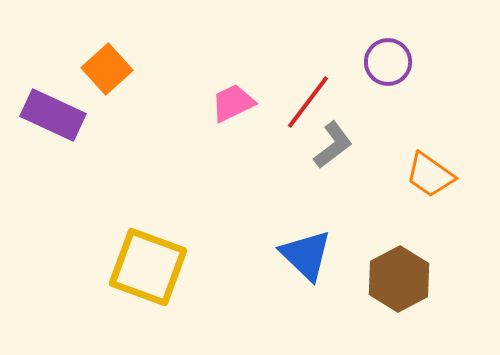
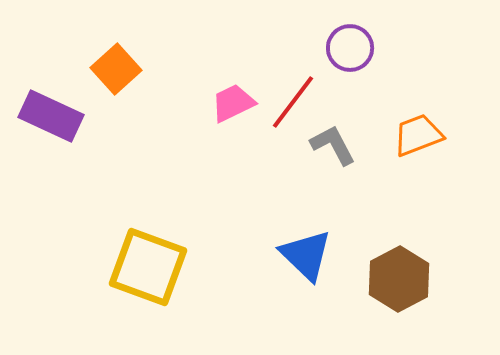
purple circle: moved 38 px left, 14 px up
orange square: moved 9 px right
red line: moved 15 px left
purple rectangle: moved 2 px left, 1 px down
gray L-shape: rotated 81 degrees counterclockwise
orange trapezoid: moved 12 px left, 40 px up; rotated 124 degrees clockwise
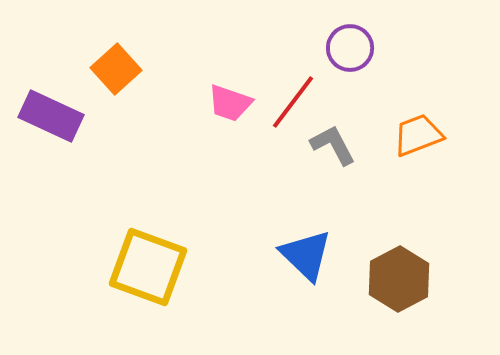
pink trapezoid: moved 3 px left; rotated 135 degrees counterclockwise
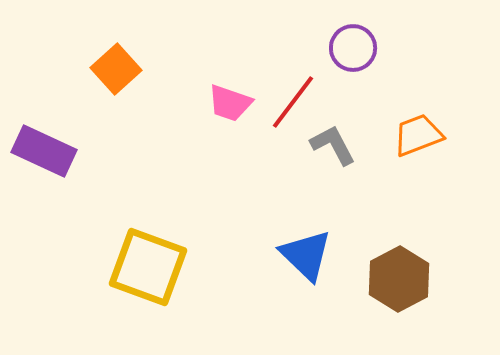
purple circle: moved 3 px right
purple rectangle: moved 7 px left, 35 px down
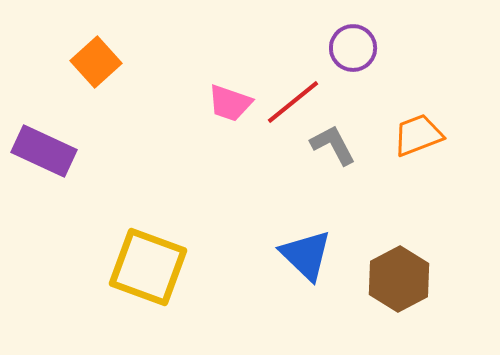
orange square: moved 20 px left, 7 px up
red line: rotated 14 degrees clockwise
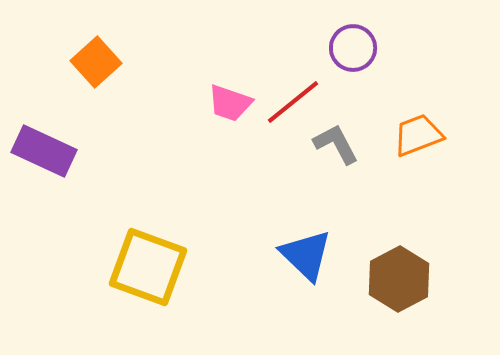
gray L-shape: moved 3 px right, 1 px up
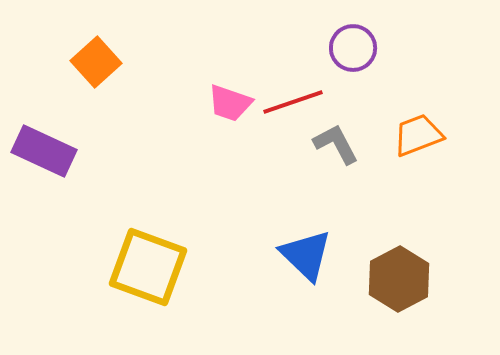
red line: rotated 20 degrees clockwise
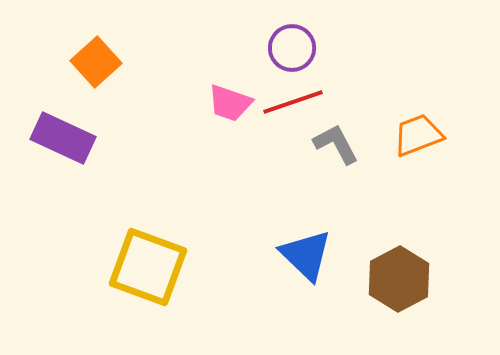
purple circle: moved 61 px left
purple rectangle: moved 19 px right, 13 px up
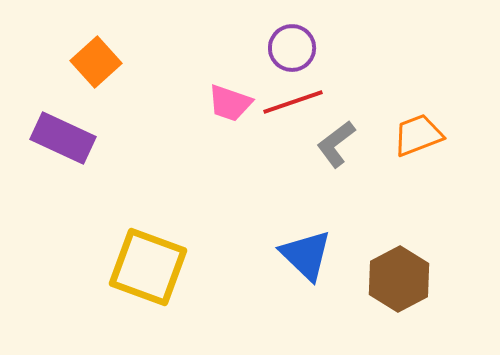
gray L-shape: rotated 99 degrees counterclockwise
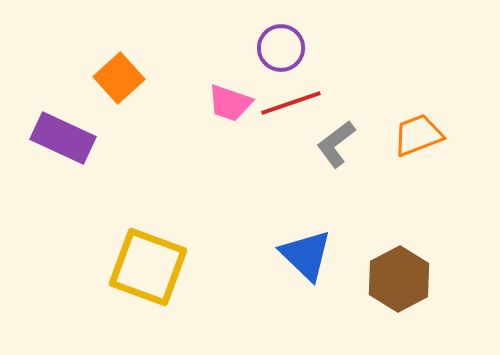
purple circle: moved 11 px left
orange square: moved 23 px right, 16 px down
red line: moved 2 px left, 1 px down
